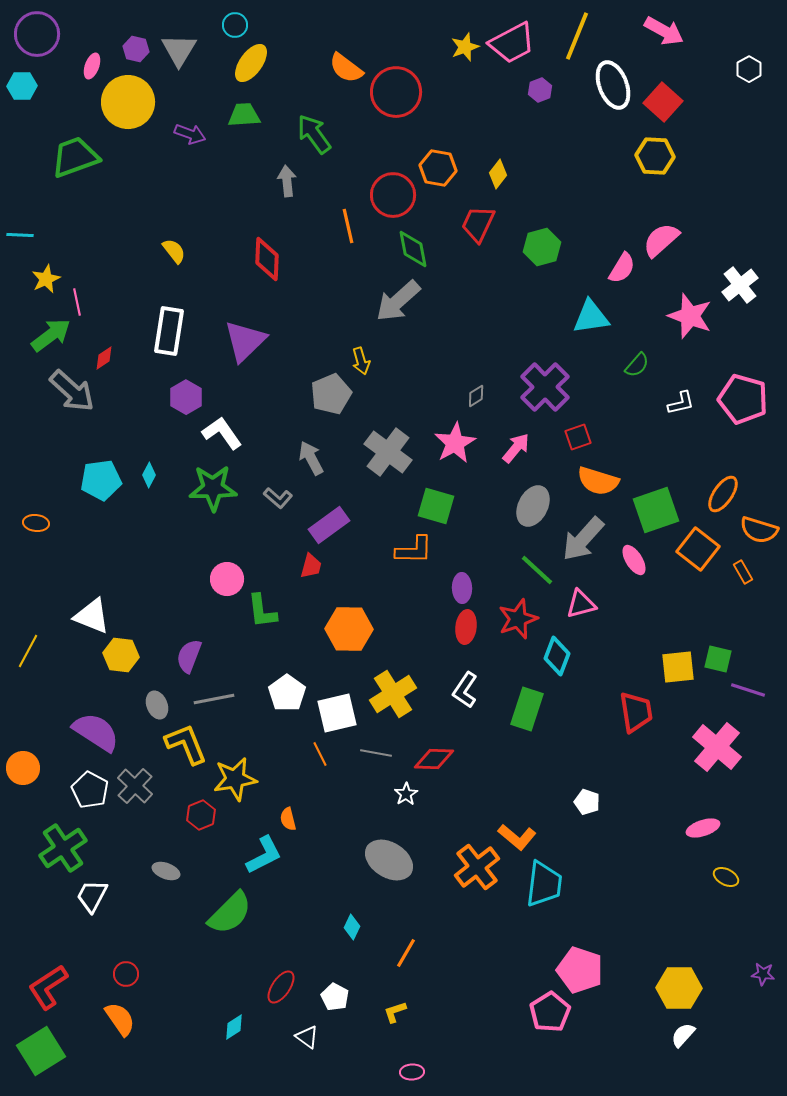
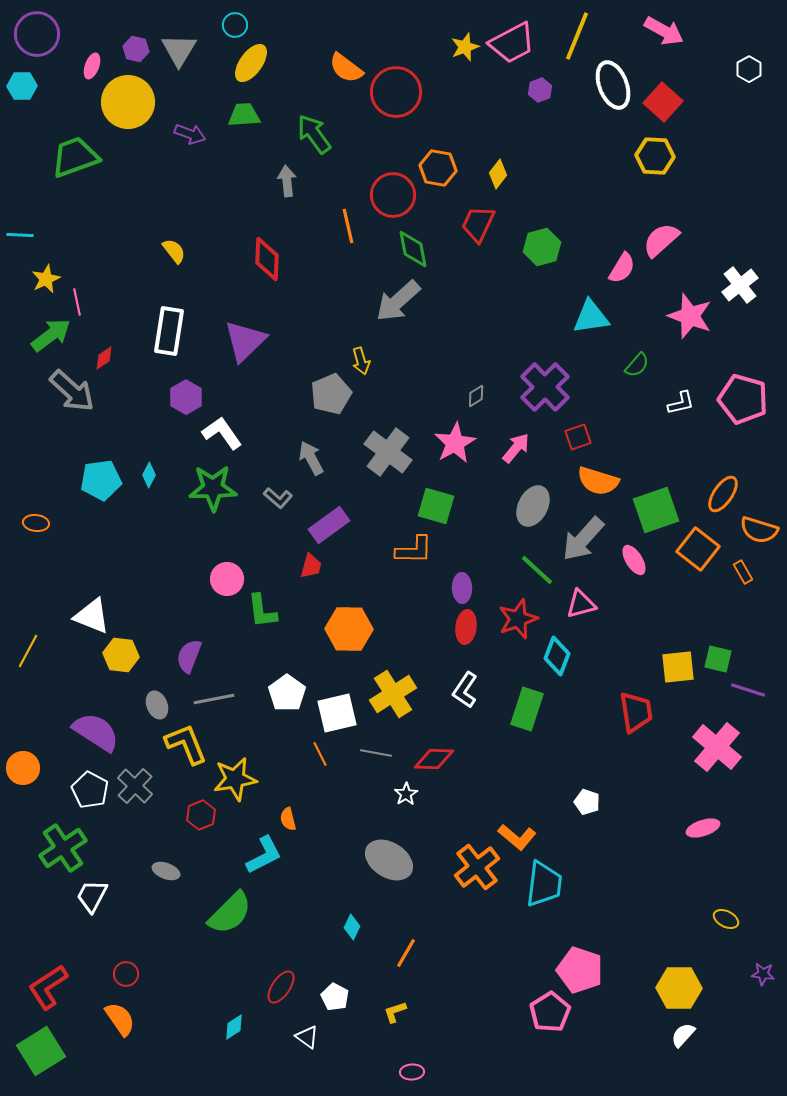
yellow ellipse at (726, 877): moved 42 px down
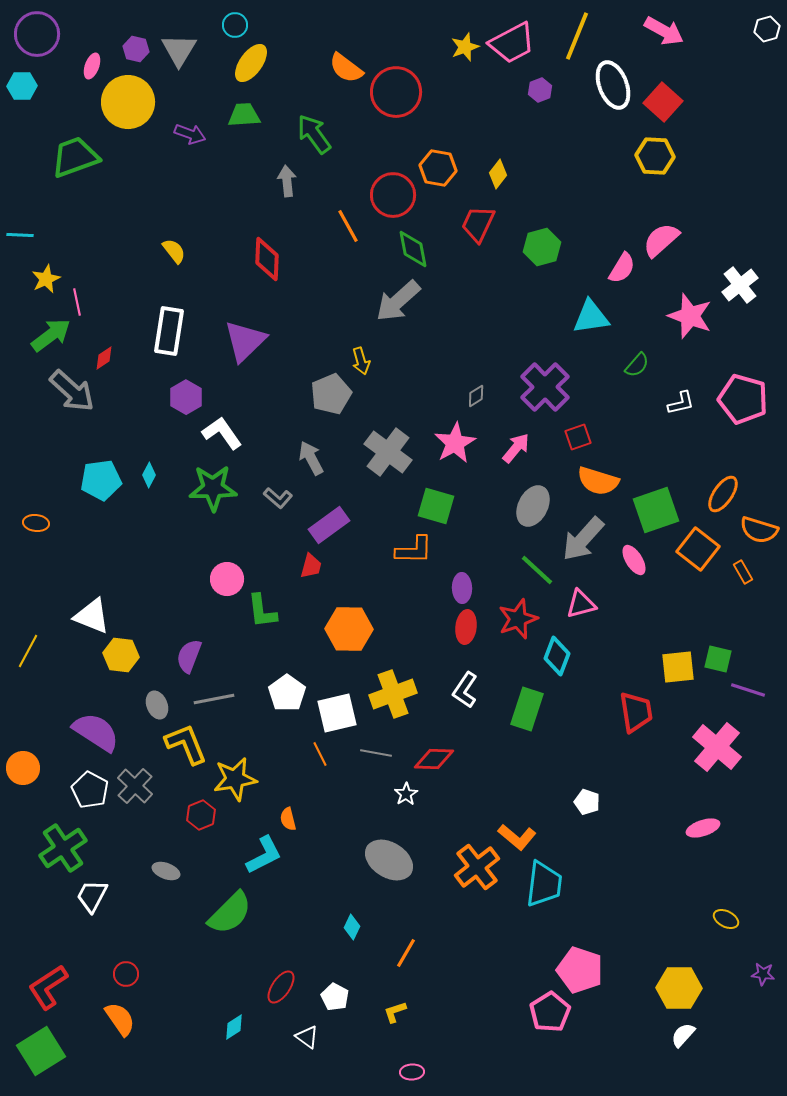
white hexagon at (749, 69): moved 18 px right, 40 px up; rotated 15 degrees clockwise
orange line at (348, 226): rotated 16 degrees counterclockwise
yellow cross at (393, 694): rotated 12 degrees clockwise
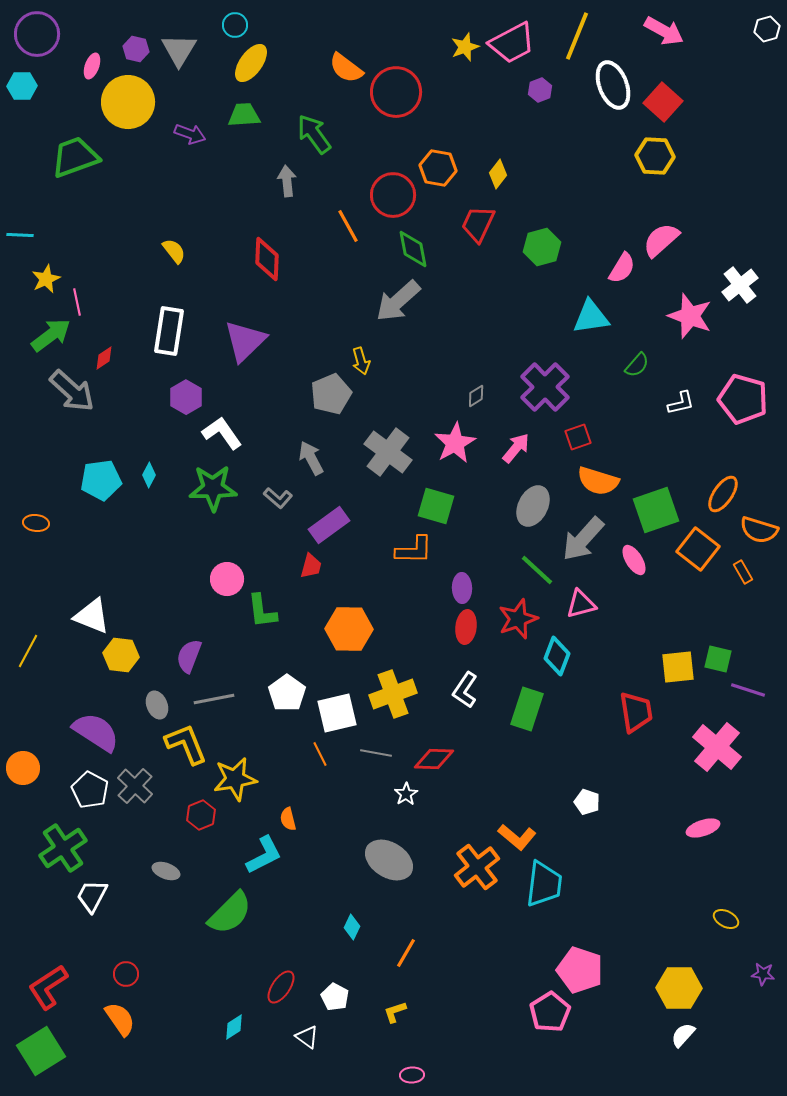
pink ellipse at (412, 1072): moved 3 px down
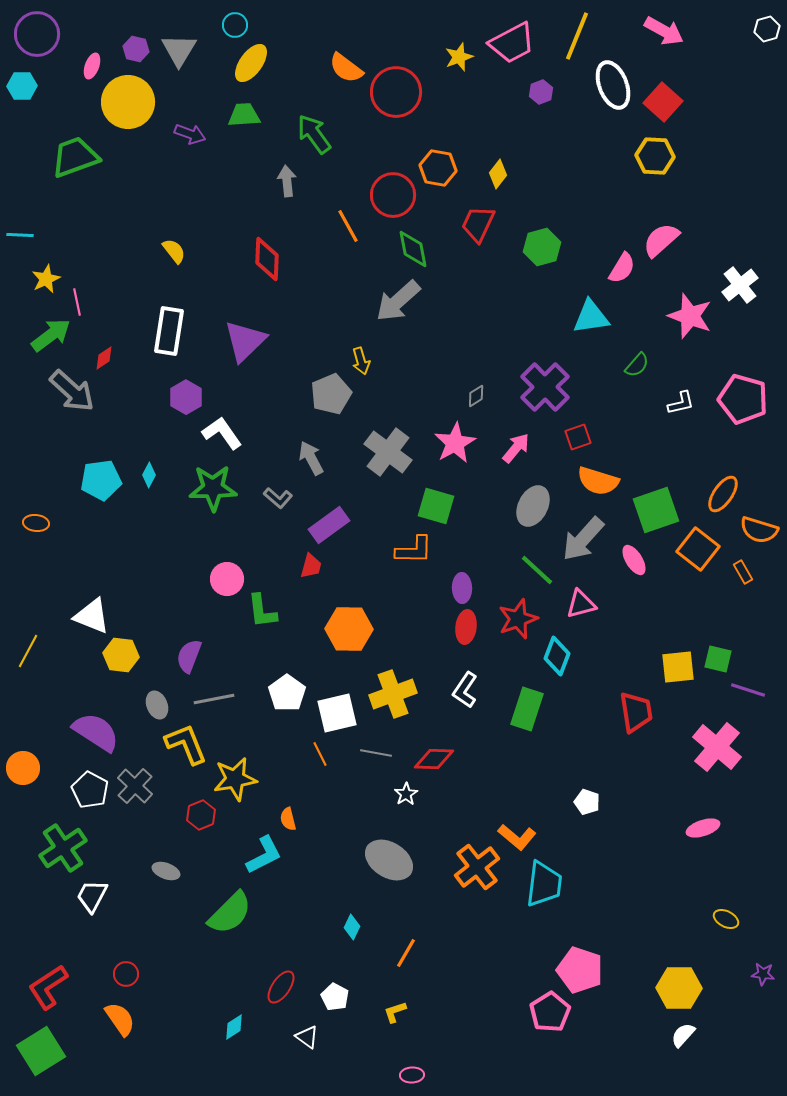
yellow star at (465, 47): moved 6 px left, 10 px down
purple hexagon at (540, 90): moved 1 px right, 2 px down
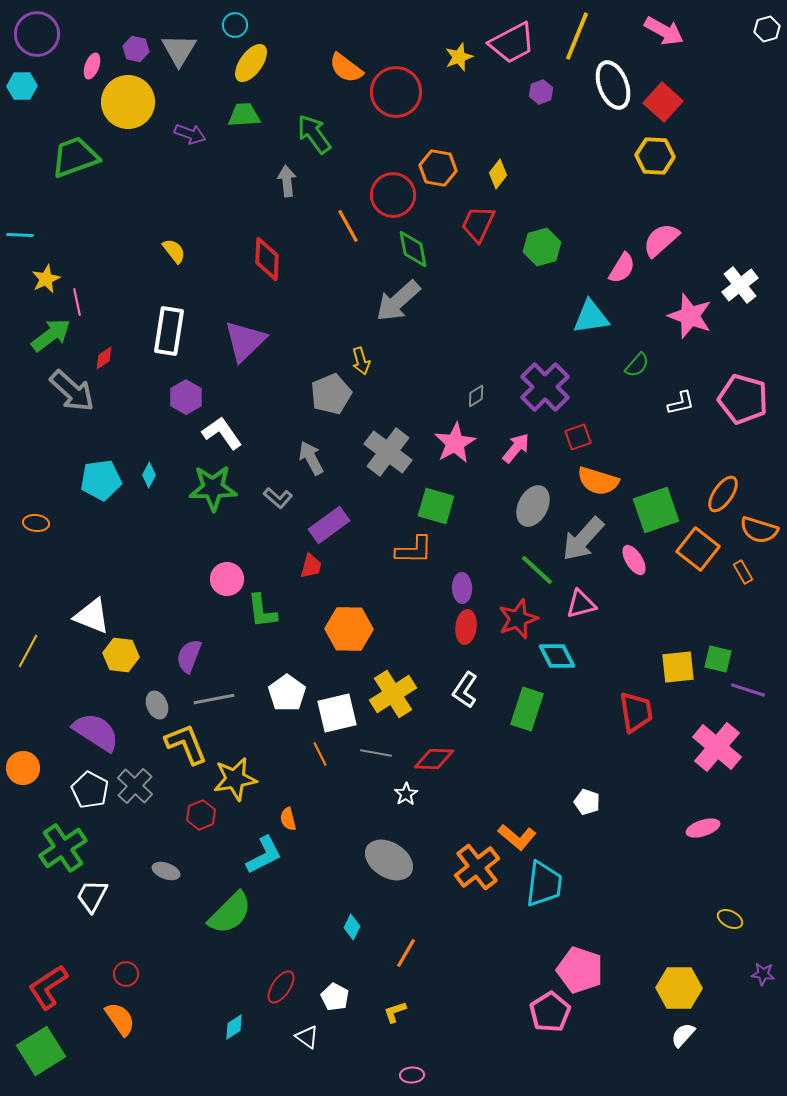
cyan diamond at (557, 656): rotated 48 degrees counterclockwise
yellow cross at (393, 694): rotated 12 degrees counterclockwise
yellow ellipse at (726, 919): moved 4 px right
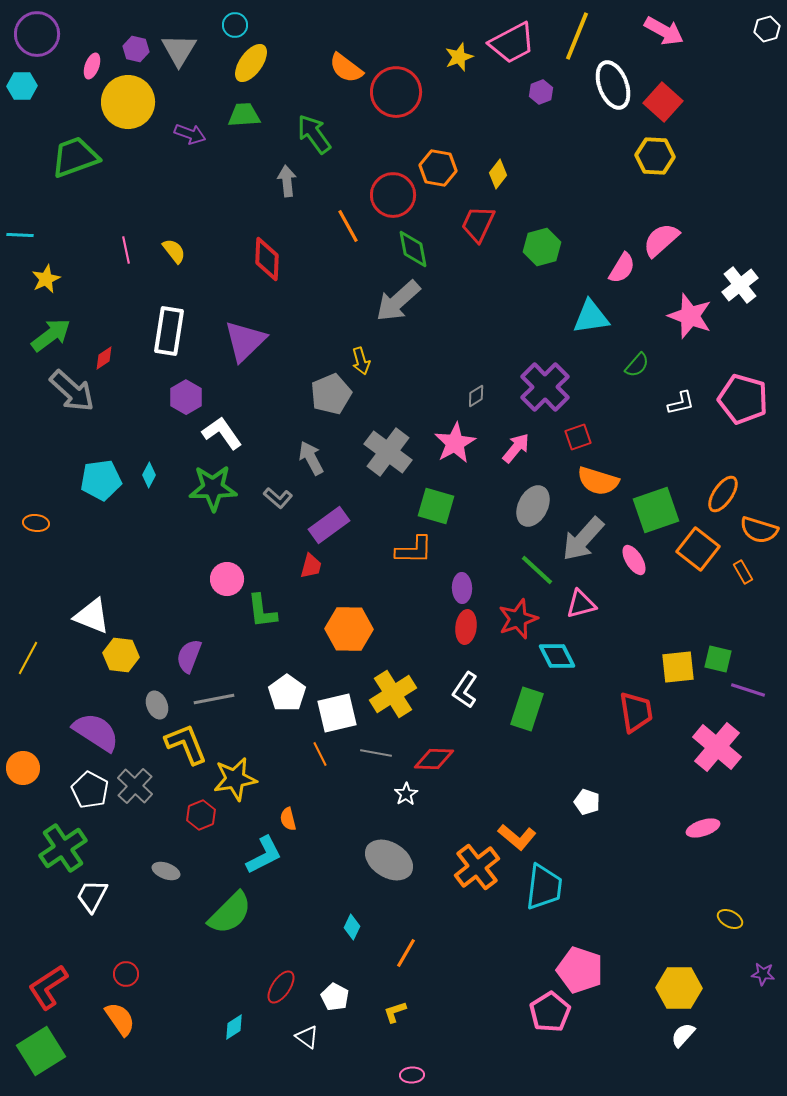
pink line at (77, 302): moved 49 px right, 52 px up
yellow line at (28, 651): moved 7 px down
cyan trapezoid at (544, 884): moved 3 px down
